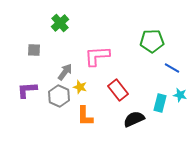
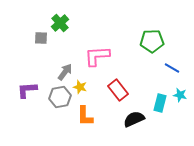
gray square: moved 7 px right, 12 px up
gray hexagon: moved 1 px right, 1 px down; rotated 25 degrees clockwise
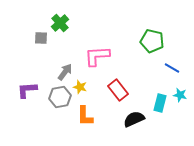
green pentagon: rotated 15 degrees clockwise
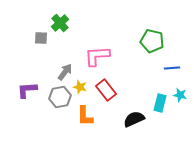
blue line: rotated 35 degrees counterclockwise
red rectangle: moved 12 px left
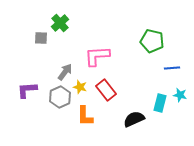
gray hexagon: rotated 15 degrees counterclockwise
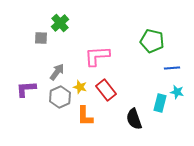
gray arrow: moved 8 px left
purple L-shape: moved 1 px left, 1 px up
cyan star: moved 3 px left, 3 px up
black semicircle: rotated 85 degrees counterclockwise
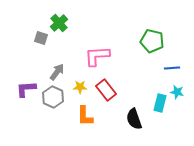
green cross: moved 1 px left
gray square: rotated 16 degrees clockwise
yellow star: rotated 16 degrees counterclockwise
gray hexagon: moved 7 px left; rotated 10 degrees counterclockwise
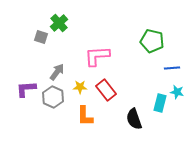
gray square: moved 1 px up
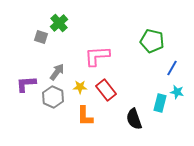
blue line: rotated 56 degrees counterclockwise
purple L-shape: moved 5 px up
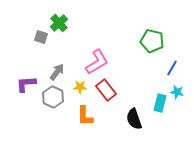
pink L-shape: moved 6 px down; rotated 152 degrees clockwise
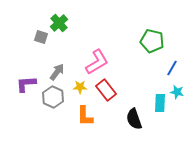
cyan rectangle: rotated 12 degrees counterclockwise
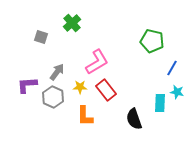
green cross: moved 13 px right
purple L-shape: moved 1 px right, 1 px down
